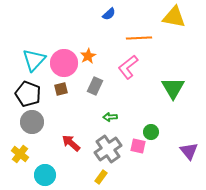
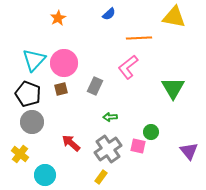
orange star: moved 30 px left, 38 px up
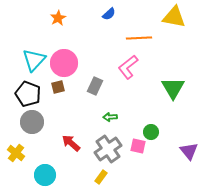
brown square: moved 3 px left, 2 px up
yellow cross: moved 4 px left, 1 px up
